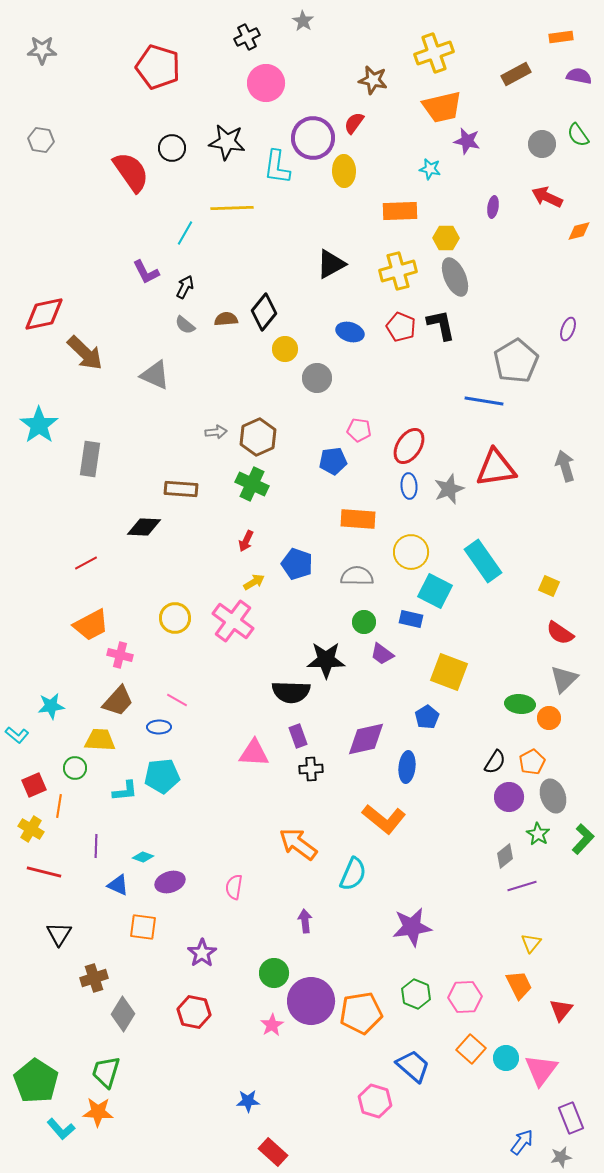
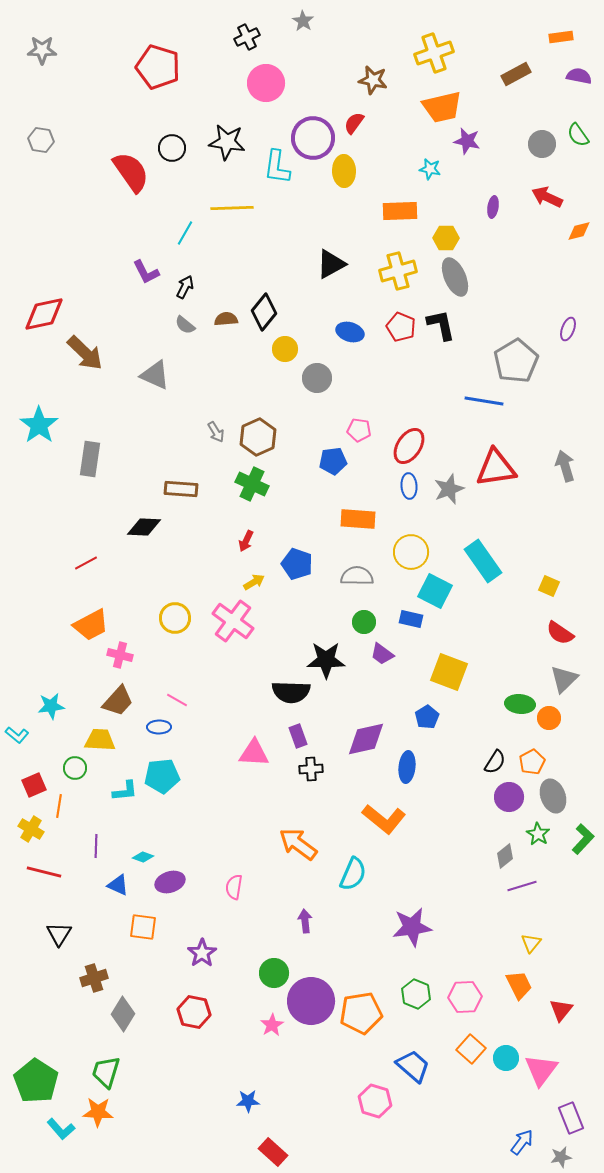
gray arrow at (216, 432): rotated 65 degrees clockwise
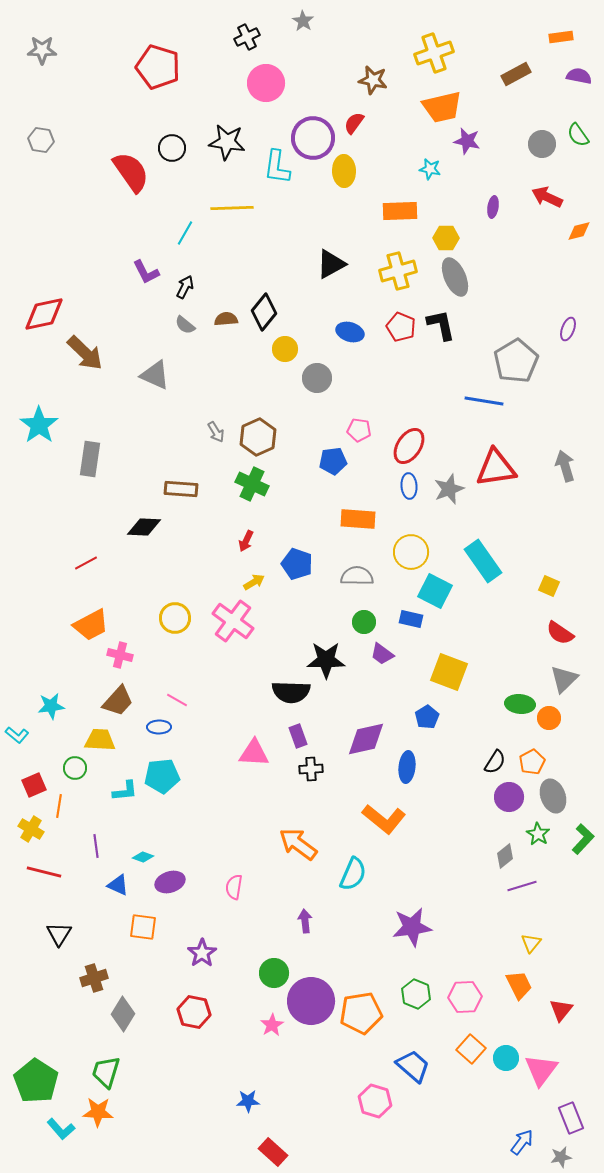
purple line at (96, 846): rotated 10 degrees counterclockwise
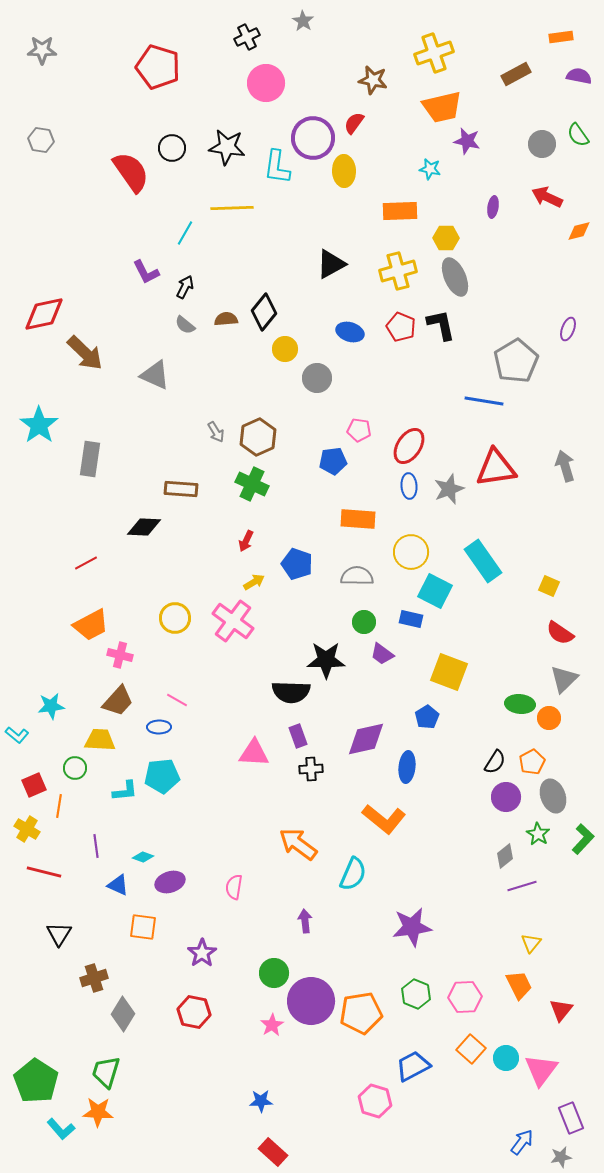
black star at (227, 142): moved 5 px down
purple circle at (509, 797): moved 3 px left
yellow cross at (31, 829): moved 4 px left
blue trapezoid at (413, 1066): rotated 69 degrees counterclockwise
blue star at (248, 1101): moved 13 px right
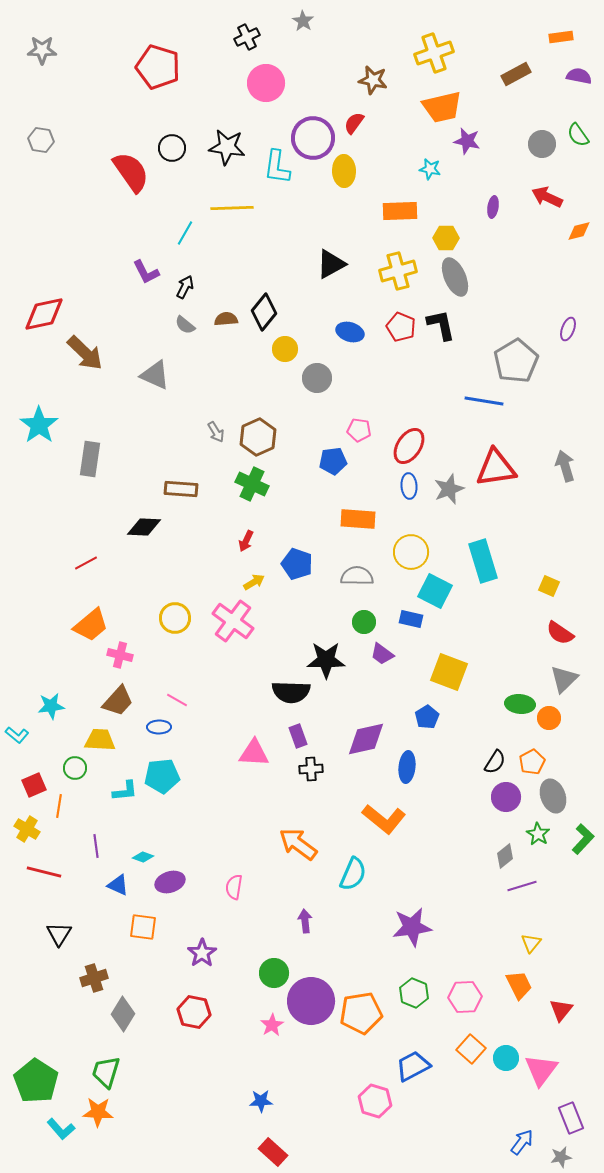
cyan rectangle at (483, 561): rotated 18 degrees clockwise
orange trapezoid at (91, 625): rotated 12 degrees counterclockwise
green hexagon at (416, 994): moved 2 px left, 1 px up
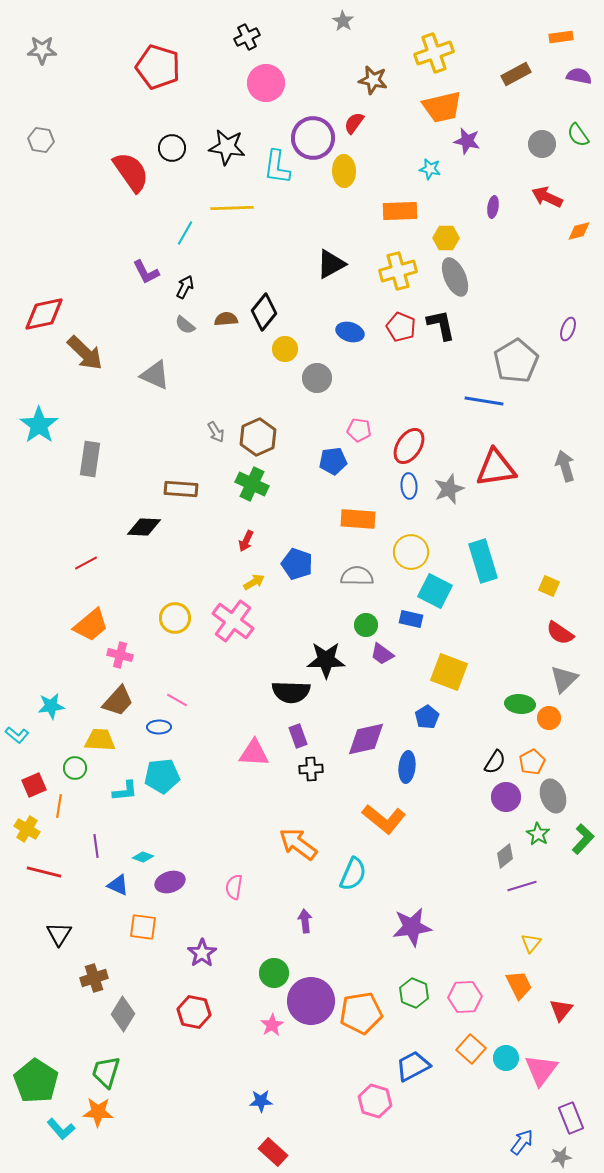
gray star at (303, 21): moved 40 px right
green circle at (364, 622): moved 2 px right, 3 px down
